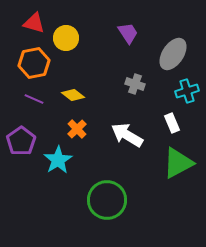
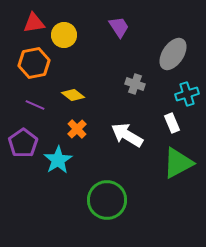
red triangle: rotated 25 degrees counterclockwise
purple trapezoid: moved 9 px left, 6 px up
yellow circle: moved 2 px left, 3 px up
cyan cross: moved 3 px down
purple line: moved 1 px right, 6 px down
purple pentagon: moved 2 px right, 2 px down
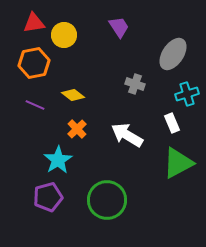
purple pentagon: moved 25 px right, 54 px down; rotated 20 degrees clockwise
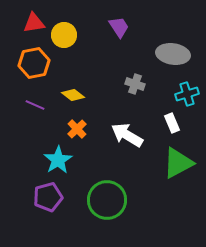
gray ellipse: rotated 64 degrees clockwise
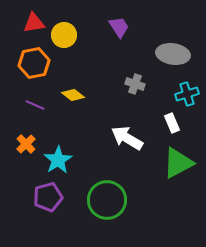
orange cross: moved 51 px left, 15 px down
white arrow: moved 3 px down
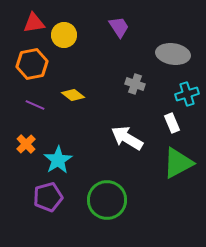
orange hexagon: moved 2 px left, 1 px down
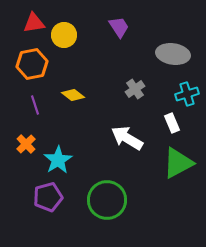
gray cross: moved 5 px down; rotated 36 degrees clockwise
purple line: rotated 48 degrees clockwise
